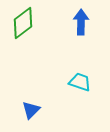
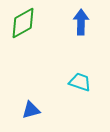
green diamond: rotated 8 degrees clockwise
blue triangle: rotated 30 degrees clockwise
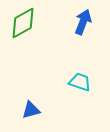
blue arrow: moved 2 px right; rotated 20 degrees clockwise
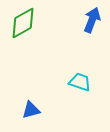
blue arrow: moved 9 px right, 2 px up
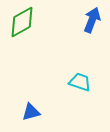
green diamond: moved 1 px left, 1 px up
blue triangle: moved 2 px down
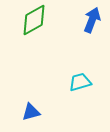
green diamond: moved 12 px right, 2 px up
cyan trapezoid: rotated 35 degrees counterclockwise
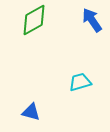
blue arrow: rotated 55 degrees counterclockwise
blue triangle: rotated 30 degrees clockwise
